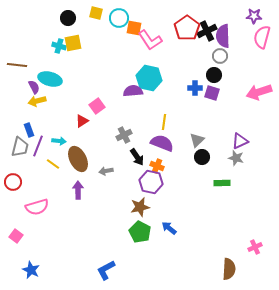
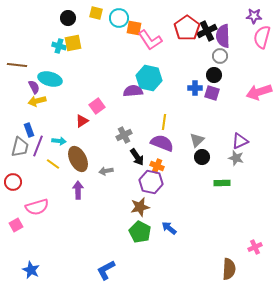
pink square at (16, 236): moved 11 px up; rotated 24 degrees clockwise
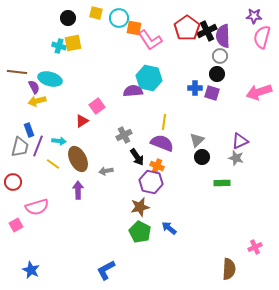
brown line at (17, 65): moved 7 px down
black circle at (214, 75): moved 3 px right, 1 px up
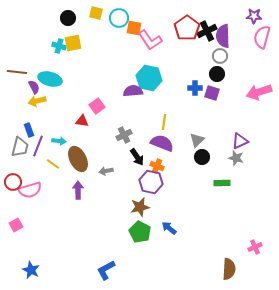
red triangle at (82, 121): rotated 40 degrees clockwise
pink semicircle at (37, 207): moved 7 px left, 17 px up
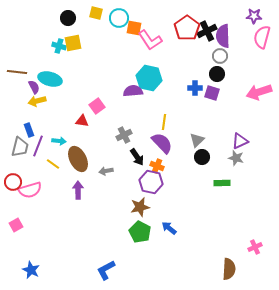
purple semicircle at (162, 143): rotated 25 degrees clockwise
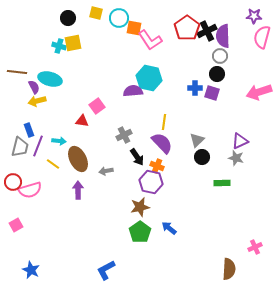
green pentagon at (140, 232): rotated 10 degrees clockwise
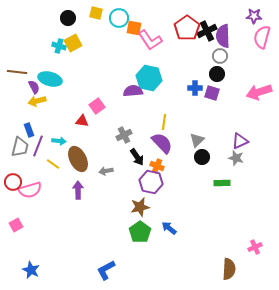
yellow square at (73, 43): rotated 18 degrees counterclockwise
